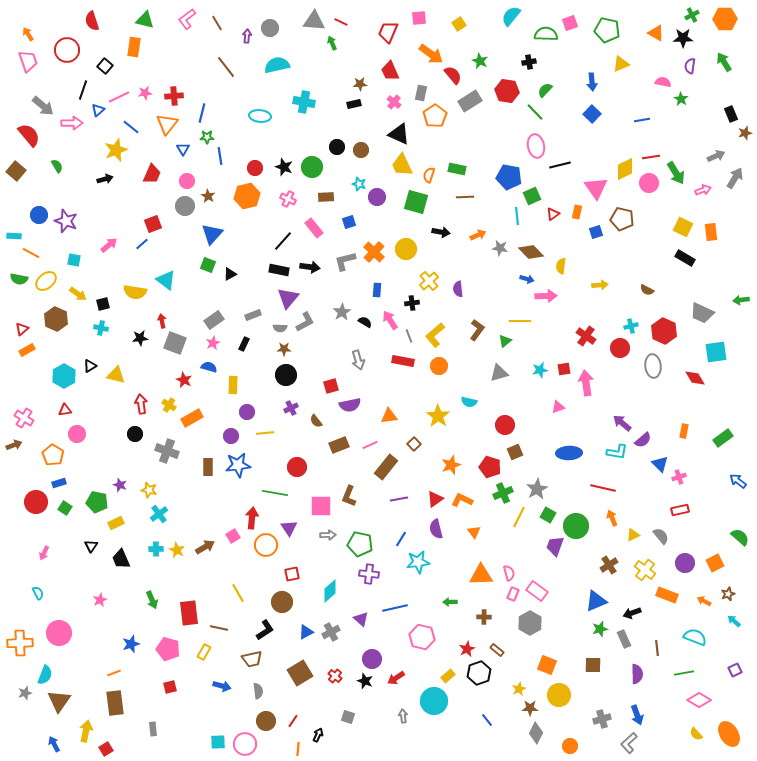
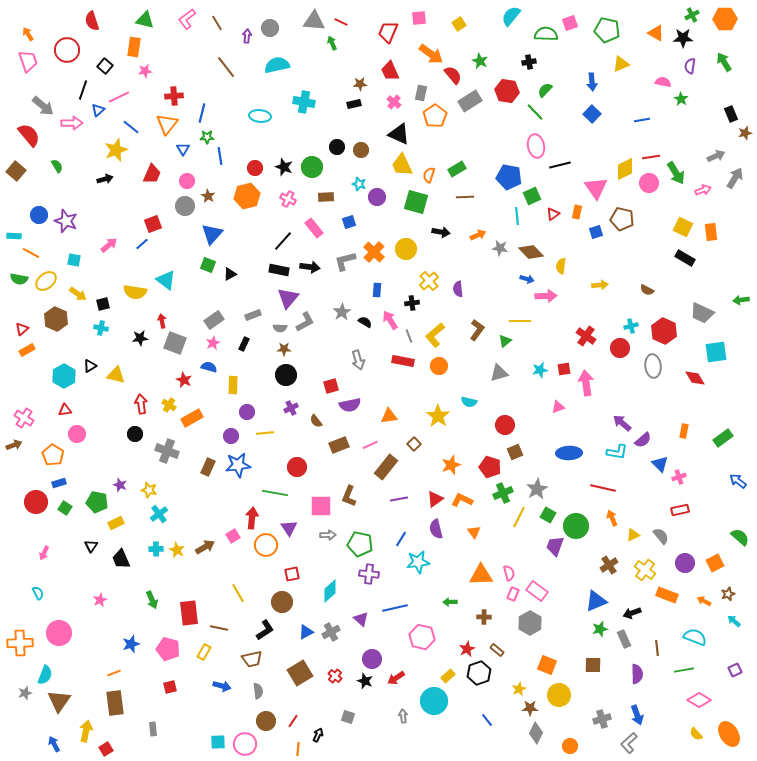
pink star at (145, 93): moved 22 px up
green rectangle at (457, 169): rotated 42 degrees counterclockwise
brown rectangle at (208, 467): rotated 24 degrees clockwise
green line at (684, 673): moved 3 px up
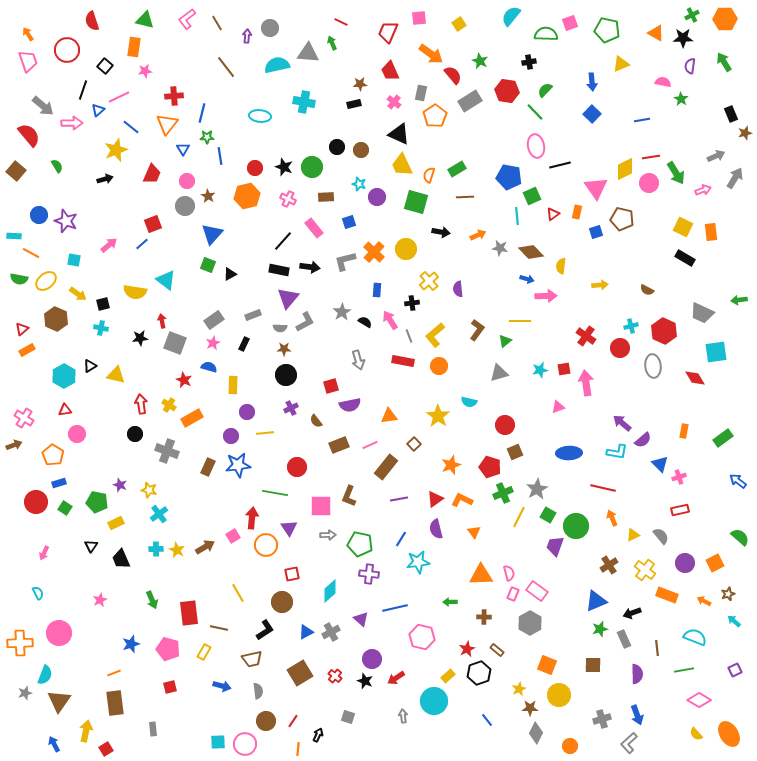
gray triangle at (314, 21): moved 6 px left, 32 px down
green arrow at (741, 300): moved 2 px left
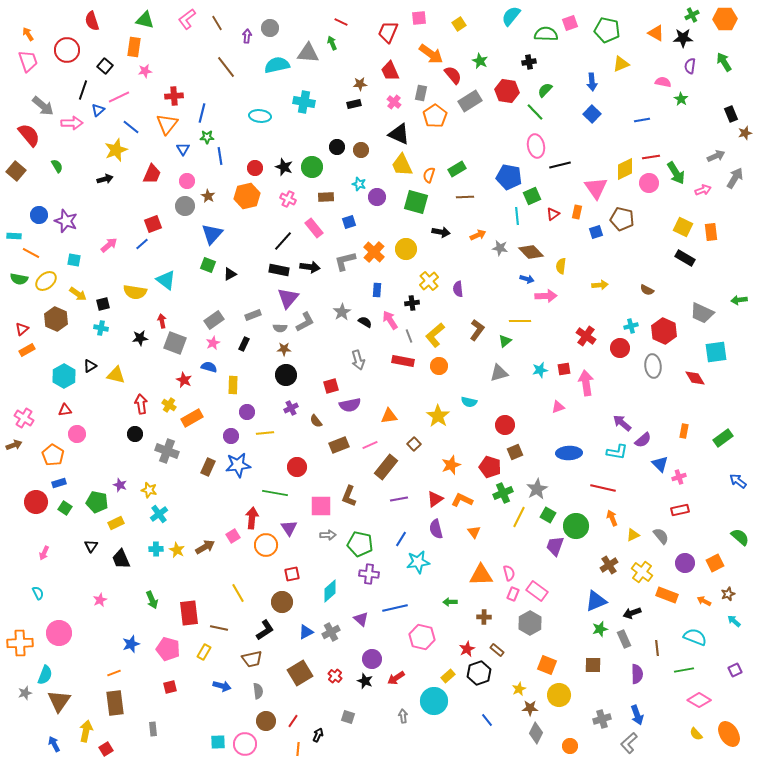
yellow cross at (645, 570): moved 3 px left, 2 px down
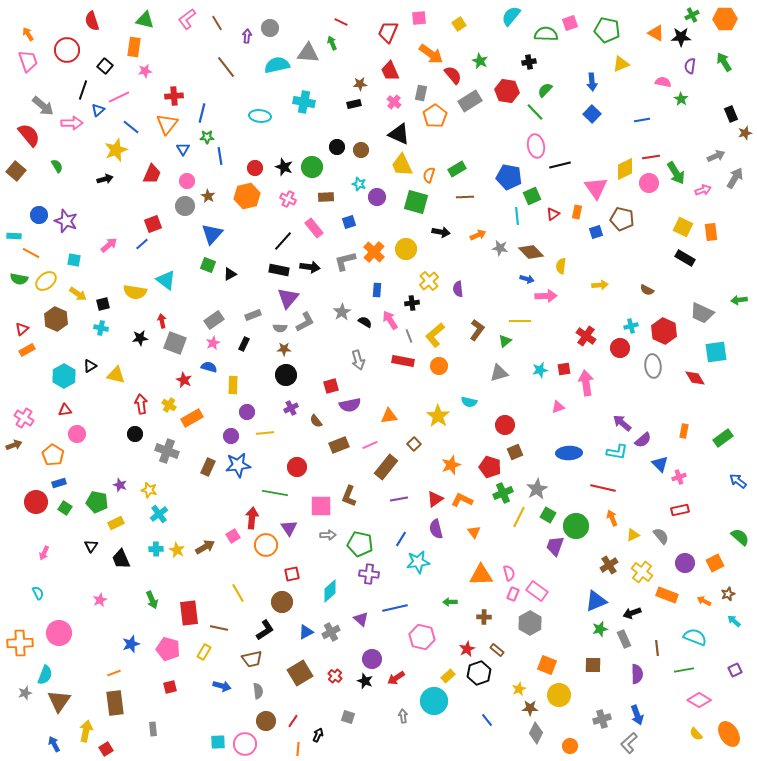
black star at (683, 38): moved 2 px left, 1 px up
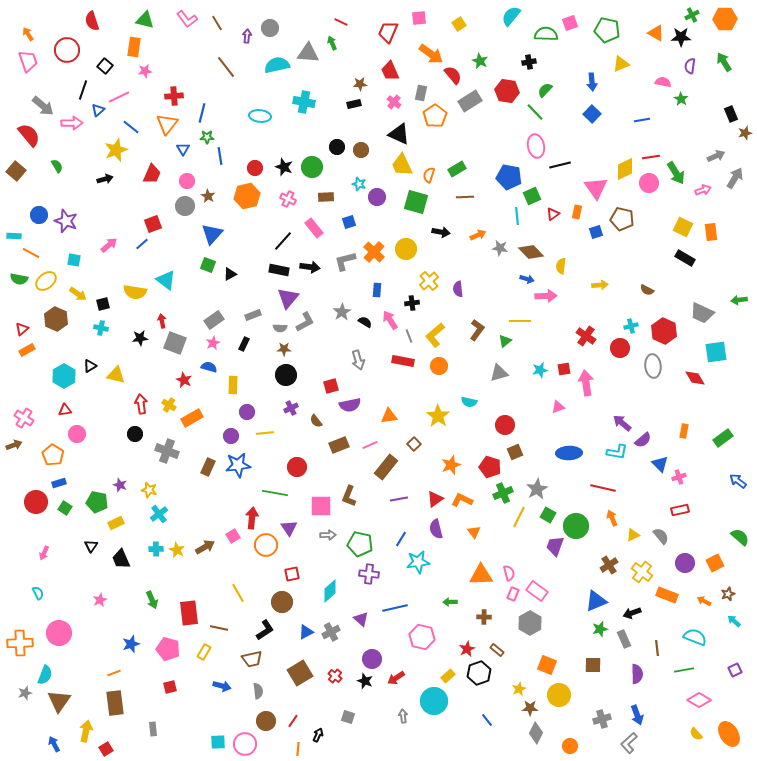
pink L-shape at (187, 19): rotated 90 degrees counterclockwise
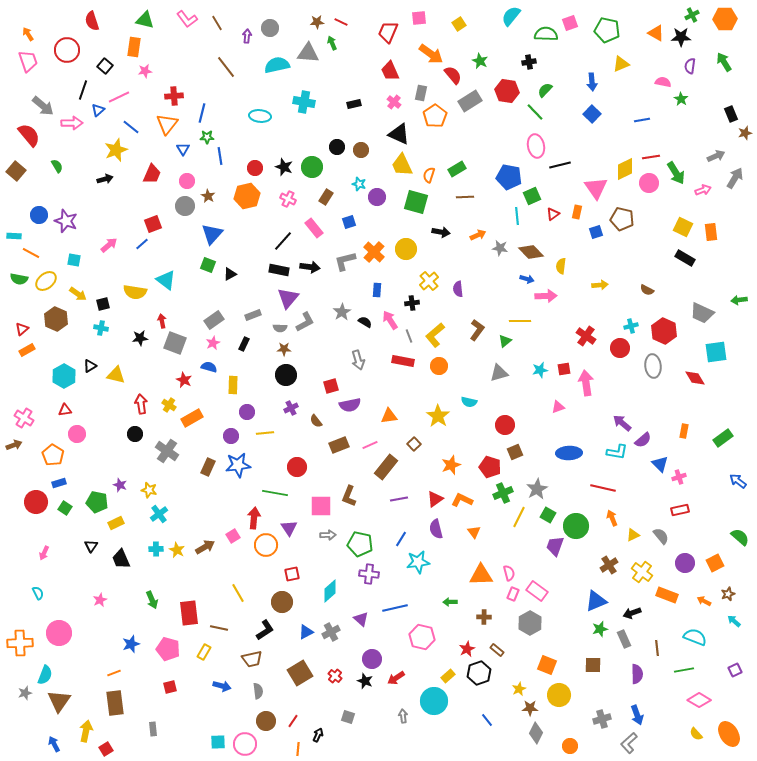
brown star at (360, 84): moved 43 px left, 62 px up
brown rectangle at (326, 197): rotated 56 degrees counterclockwise
gray cross at (167, 451): rotated 15 degrees clockwise
red arrow at (252, 518): moved 2 px right
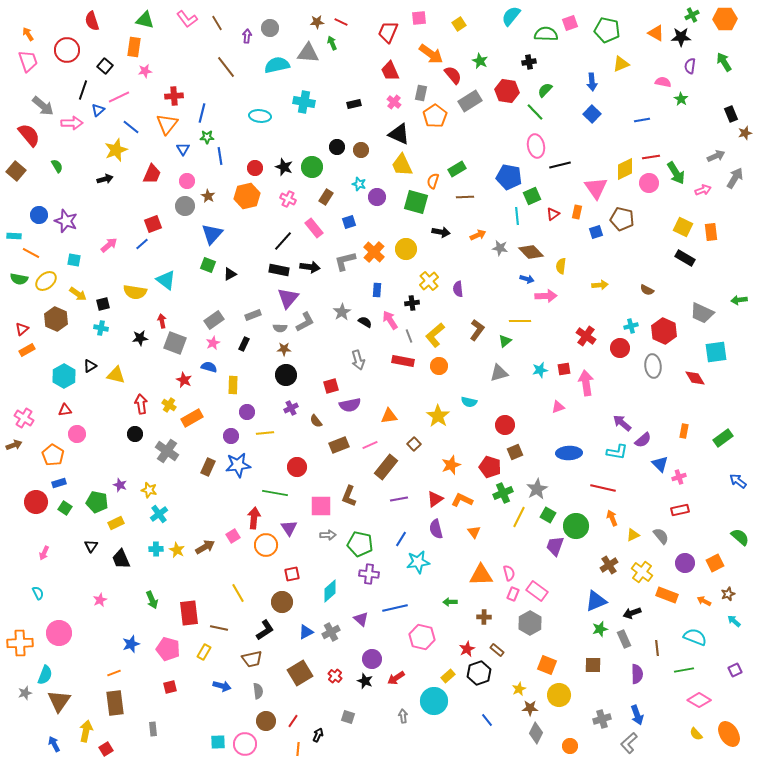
orange semicircle at (429, 175): moved 4 px right, 6 px down
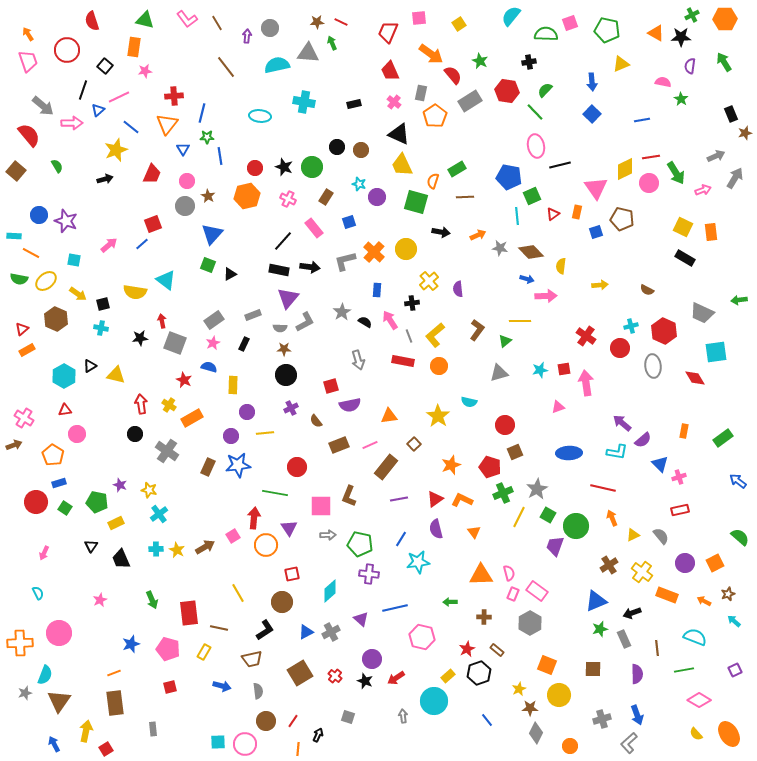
brown square at (593, 665): moved 4 px down
